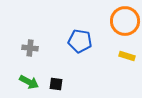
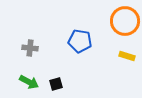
black square: rotated 24 degrees counterclockwise
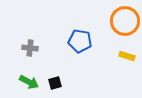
black square: moved 1 px left, 1 px up
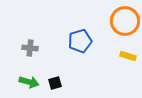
blue pentagon: rotated 25 degrees counterclockwise
yellow rectangle: moved 1 px right
green arrow: rotated 12 degrees counterclockwise
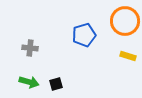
blue pentagon: moved 4 px right, 6 px up
black square: moved 1 px right, 1 px down
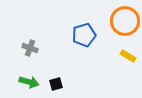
gray cross: rotated 14 degrees clockwise
yellow rectangle: rotated 14 degrees clockwise
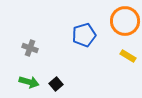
black square: rotated 24 degrees counterclockwise
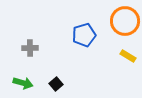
gray cross: rotated 21 degrees counterclockwise
green arrow: moved 6 px left, 1 px down
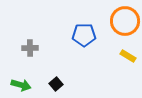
blue pentagon: rotated 15 degrees clockwise
green arrow: moved 2 px left, 2 px down
